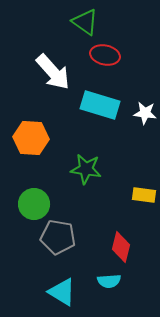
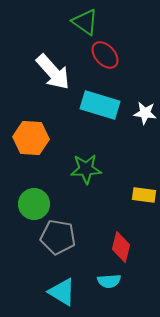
red ellipse: rotated 36 degrees clockwise
green star: rotated 12 degrees counterclockwise
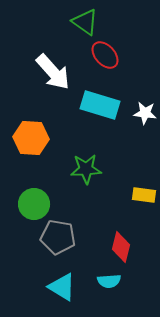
cyan triangle: moved 5 px up
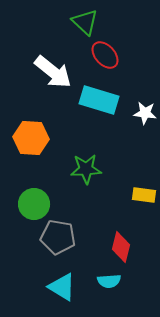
green triangle: rotated 8 degrees clockwise
white arrow: rotated 9 degrees counterclockwise
cyan rectangle: moved 1 px left, 5 px up
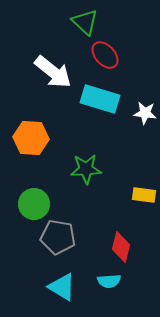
cyan rectangle: moved 1 px right, 1 px up
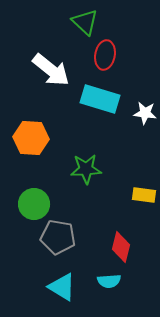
red ellipse: rotated 52 degrees clockwise
white arrow: moved 2 px left, 2 px up
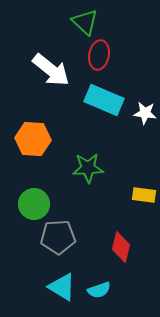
red ellipse: moved 6 px left
cyan rectangle: moved 4 px right, 1 px down; rotated 6 degrees clockwise
orange hexagon: moved 2 px right, 1 px down
green star: moved 2 px right, 1 px up
gray pentagon: rotated 12 degrees counterclockwise
cyan semicircle: moved 10 px left, 9 px down; rotated 15 degrees counterclockwise
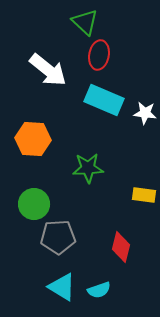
white arrow: moved 3 px left
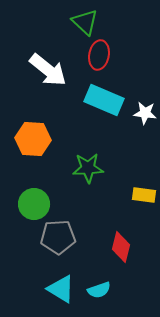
cyan triangle: moved 1 px left, 2 px down
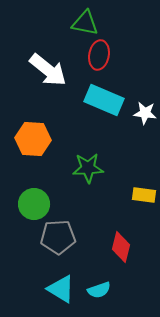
green triangle: moved 1 px down; rotated 32 degrees counterclockwise
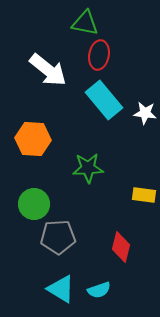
cyan rectangle: rotated 27 degrees clockwise
